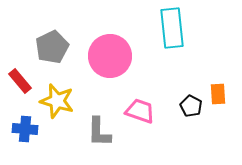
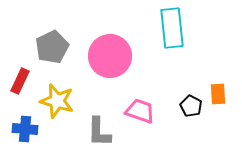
red rectangle: rotated 65 degrees clockwise
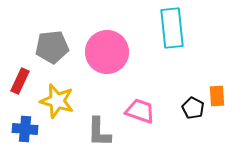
gray pentagon: rotated 20 degrees clockwise
pink circle: moved 3 px left, 4 px up
orange rectangle: moved 1 px left, 2 px down
black pentagon: moved 2 px right, 2 px down
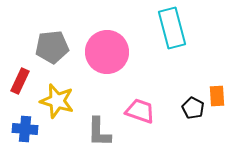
cyan rectangle: rotated 9 degrees counterclockwise
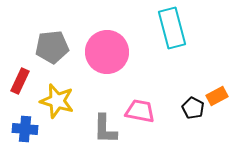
orange rectangle: rotated 65 degrees clockwise
pink trapezoid: rotated 8 degrees counterclockwise
gray L-shape: moved 6 px right, 3 px up
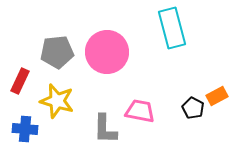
gray pentagon: moved 5 px right, 5 px down
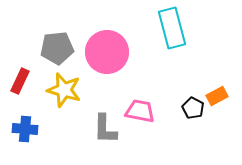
gray pentagon: moved 4 px up
yellow star: moved 7 px right, 11 px up
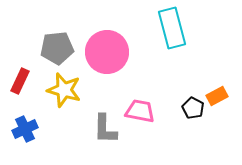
blue cross: rotated 30 degrees counterclockwise
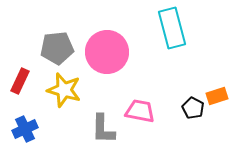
orange rectangle: rotated 10 degrees clockwise
gray L-shape: moved 2 px left
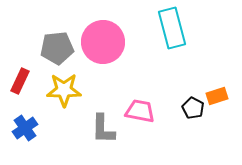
pink circle: moved 4 px left, 10 px up
yellow star: rotated 16 degrees counterclockwise
blue cross: moved 1 px up; rotated 10 degrees counterclockwise
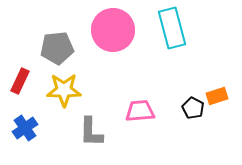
pink circle: moved 10 px right, 12 px up
pink trapezoid: rotated 16 degrees counterclockwise
gray L-shape: moved 12 px left, 3 px down
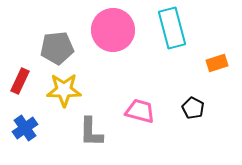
orange rectangle: moved 33 px up
pink trapezoid: rotated 20 degrees clockwise
